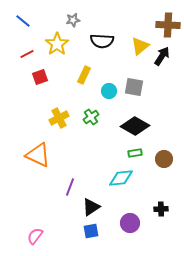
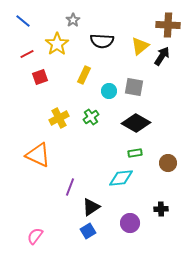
gray star: rotated 24 degrees counterclockwise
black diamond: moved 1 px right, 3 px up
brown circle: moved 4 px right, 4 px down
blue square: moved 3 px left; rotated 21 degrees counterclockwise
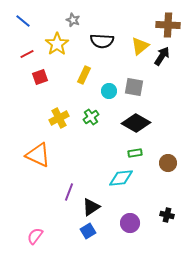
gray star: rotated 16 degrees counterclockwise
purple line: moved 1 px left, 5 px down
black cross: moved 6 px right, 6 px down; rotated 16 degrees clockwise
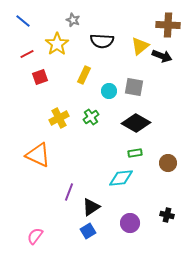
black arrow: rotated 78 degrees clockwise
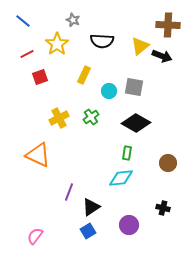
green rectangle: moved 8 px left; rotated 72 degrees counterclockwise
black cross: moved 4 px left, 7 px up
purple circle: moved 1 px left, 2 px down
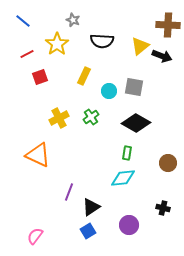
yellow rectangle: moved 1 px down
cyan diamond: moved 2 px right
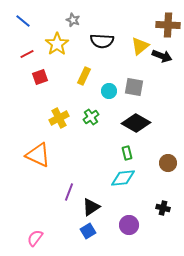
green rectangle: rotated 24 degrees counterclockwise
pink semicircle: moved 2 px down
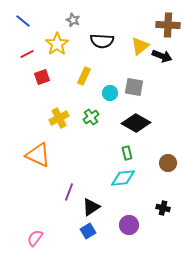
red square: moved 2 px right
cyan circle: moved 1 px right, 2 px down
